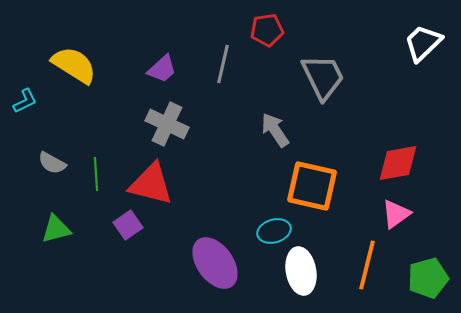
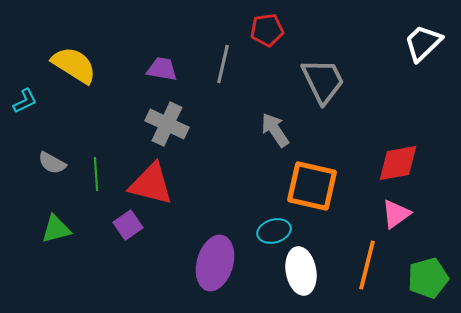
purple trapezoid: rotated 128 degrees counterclockwise
gray trapezoid: moved 4 px down
purple ellipse: rotated 52 degrees clockwise
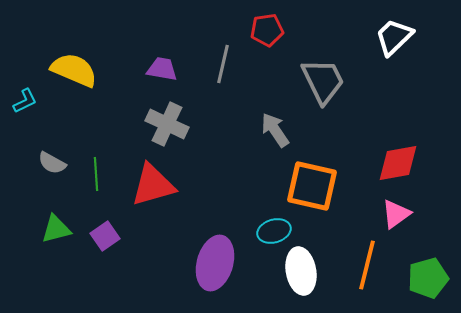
white trapezoid: moved 29 px left, 6 px up
yellow semicircle: moved 5 px down; rotated 9 degrees counterclockwise
red triangle: moved 2 px right, 1 px down; rotated 30 degrees counterclockwise
purple square: moved 23 px left, 11 px down
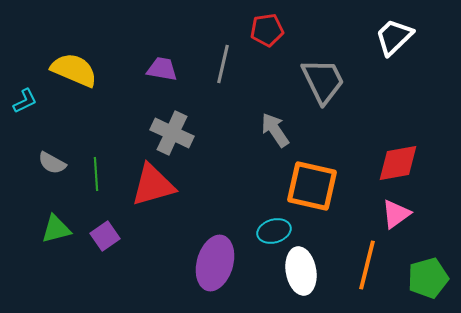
gray cross: moved 5 px right, 9 px down
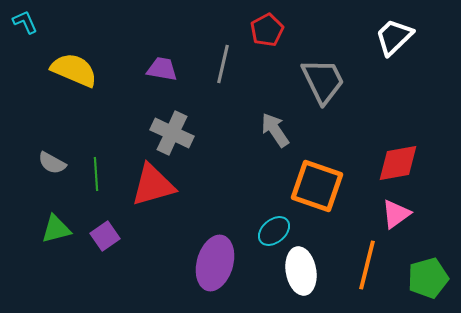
red pentagon: rotated 20 degrees counterclockwise
cyan L-shape: moved 79 px up; rotated 88 degrees counterclockwise
orange square: moved 5 px right; rotated 6 degrees clockwise
cyan ellipse: rotated 24 degrees counterclockwise
